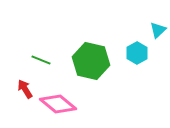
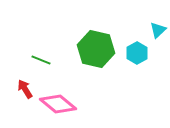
green hexagon: moved 5 px right, 12 px up
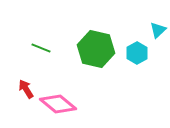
green line: moved 12 px up
red arrow: moved 1 px right
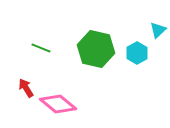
red arrow: moved 1 px up
